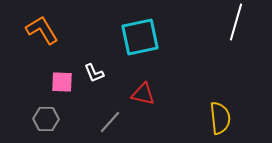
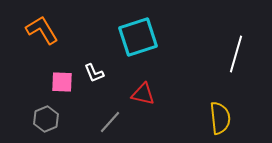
white line: moved 32 px down
cyan square: moved 2 px left; rotated 6 degrees counterclockwise
gray hexagon: rotated 25 degrees counterclockwise
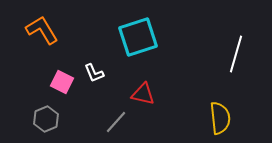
pink square: rotated 25 degrees clockwise
gray line: moved 6 px right
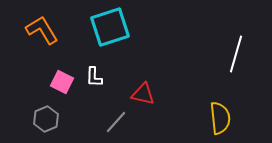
cyan square: moved 28 px left, 10 px up
white L-shape: moved 4 px down; rotated 25 degrees clockwise
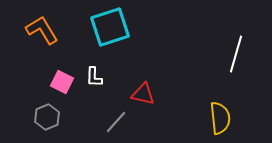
gray hexagon: moved 1 px right, 2 px up
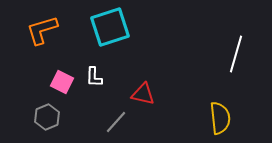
orange L-shape: rotated 76 degrees counterclockwise
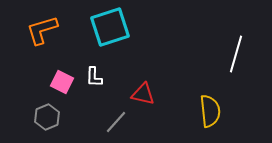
yellow semicircle: moved 10 px left, 7 px up
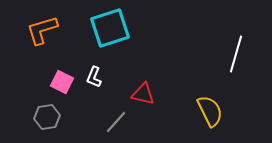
cyan square: moved 1 px down
white L-shape: rotated 20 degrees clockwise
yellow semicircle: rotated 20 degrees counterclockwise
gray hexagon: rotated 15 degrees clockwise
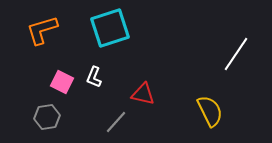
white line: rotated 18 degrees clockwise
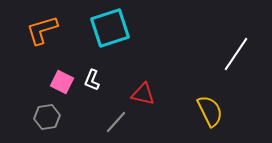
white L-shape: moved 2 px left, 3 px down
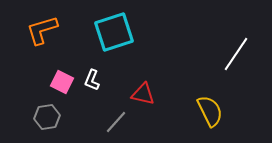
cyan square: moved 4 px right, 4 px down
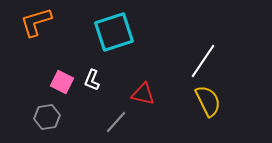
orange L-shape: moved 6 px left, 8 px up
white line: moved 33 px left, 7 px down
yellow semicircle: moved 2 px left, 10 px up
